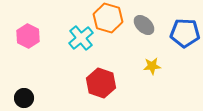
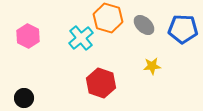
blue pentagon: moved 2 px left, 4 px up
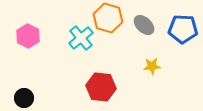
red hexagon: moved 4 px down; rotated 12 degrees counterclockwise
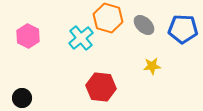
black circle: moved 2 px left
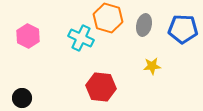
gray ellipse: rotated 60 degrees clockwise
cyan cross: rotated 25 degrees counterclockwise
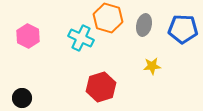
red hexagon: rotated 24 degrees counterclockwise
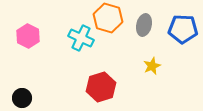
yellow star: rotated 18 degrees counterclockwise
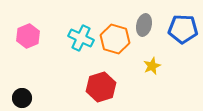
orange hexagon: moved 7 px right, 21 px down
pink hexagon: rotated 10 degrees clockwise
